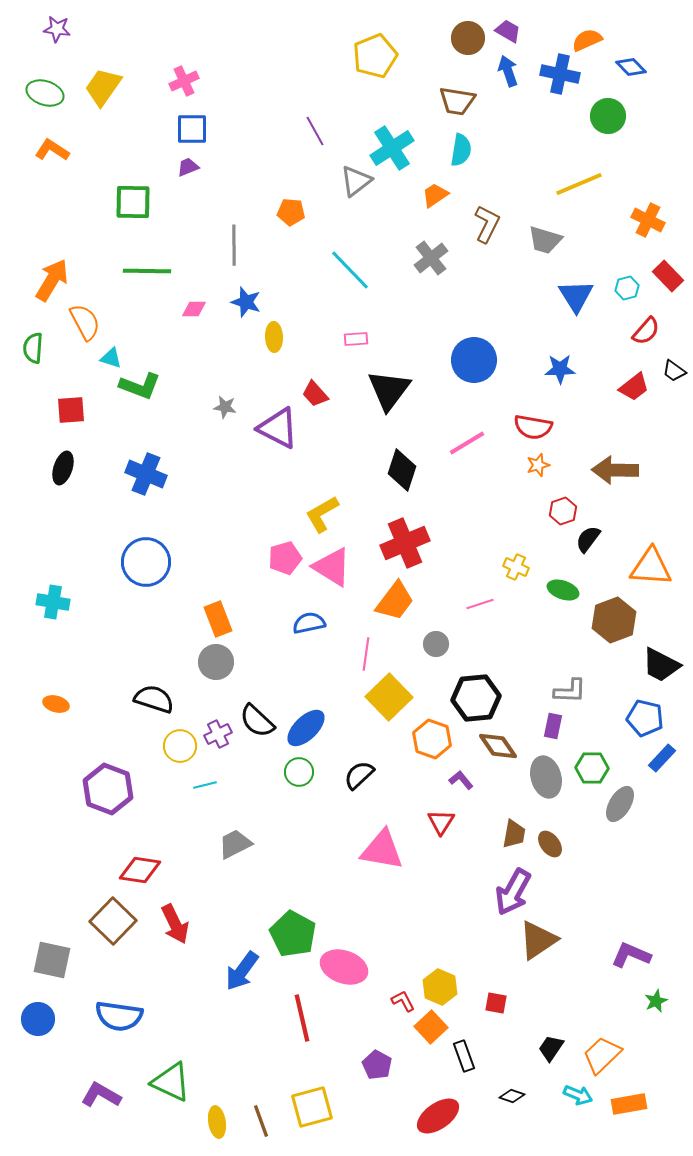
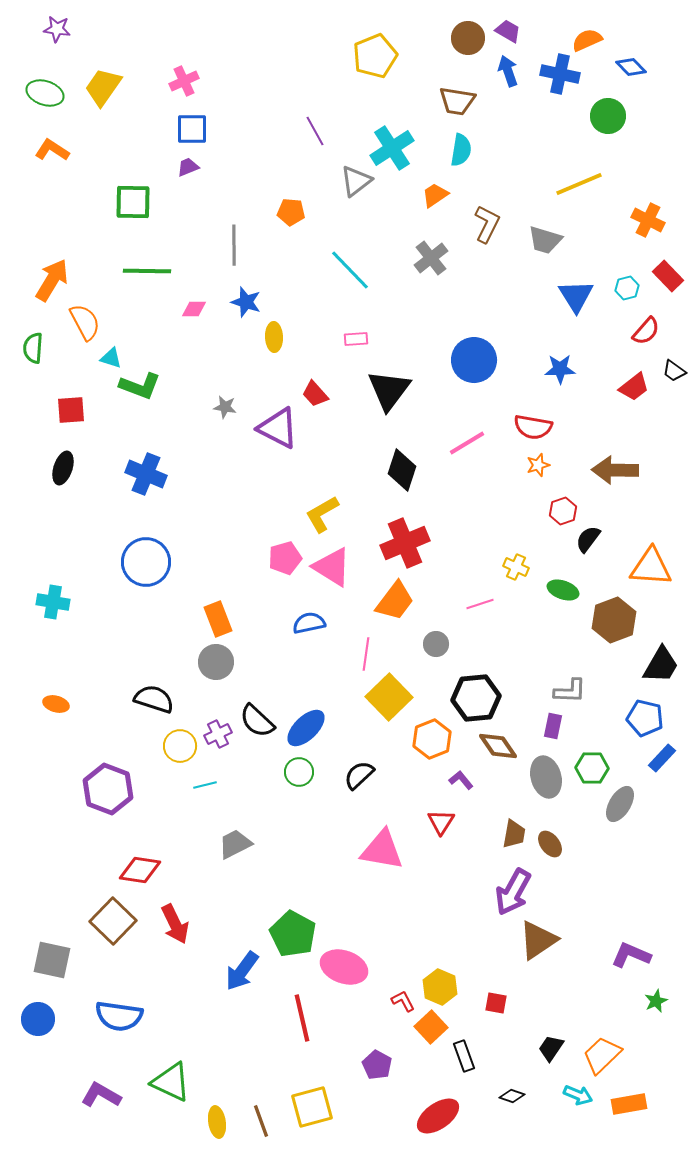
black trapezoid at (661, 665): rotated 87 degrees counterclockwise
orange hexagon at (432, 739): rotated 18 degrees clockwise
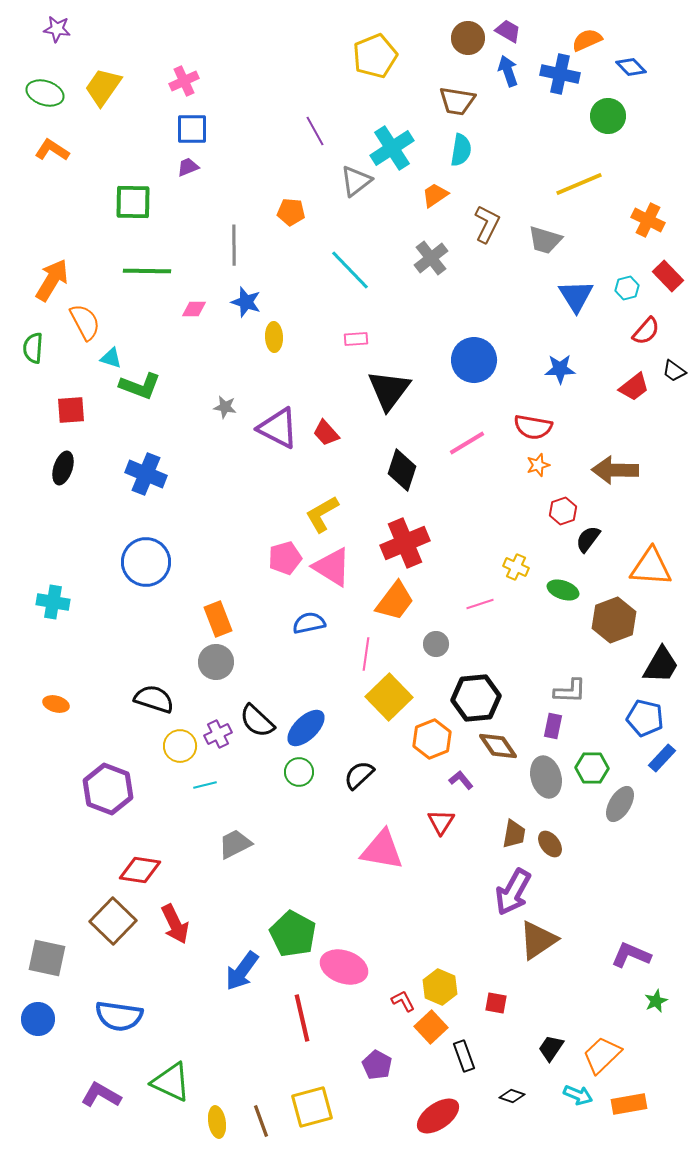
red trapezoid at (315, 394): moved 11 px right, 39 px down
gray square at (52, 960): moved 5 px left, 2 px up
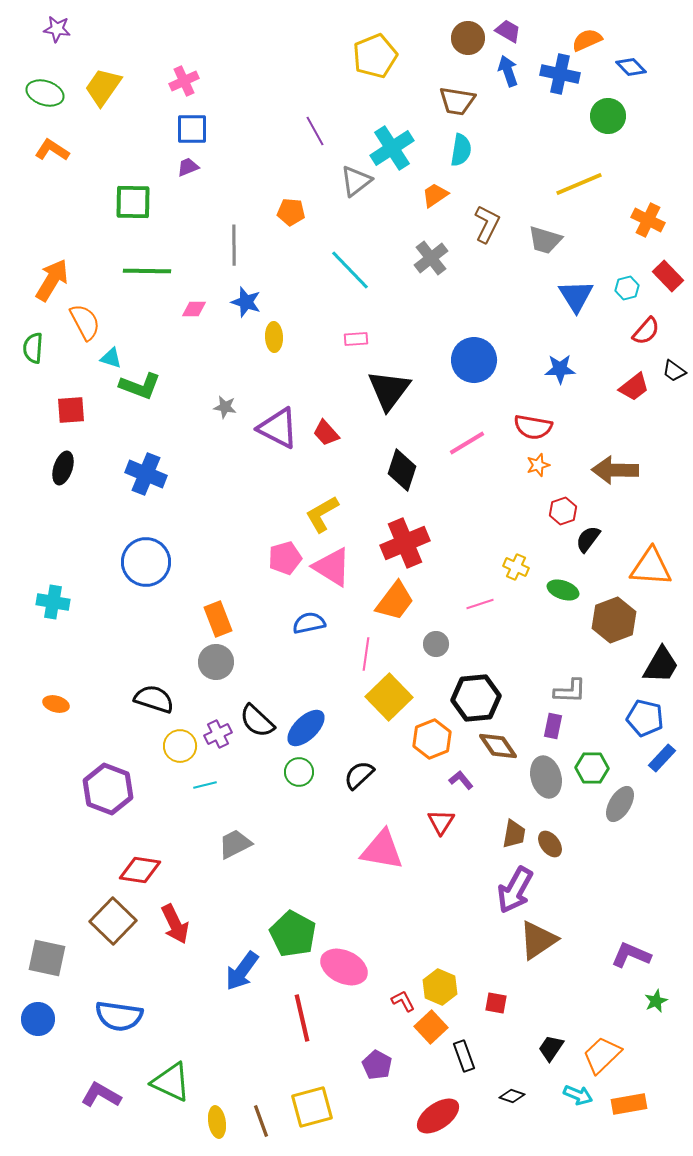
purple arrow at (513, 892): moved 2 px right, 2 px up
pink ellipse at (344, 967): rotated 6 degrees clockwise
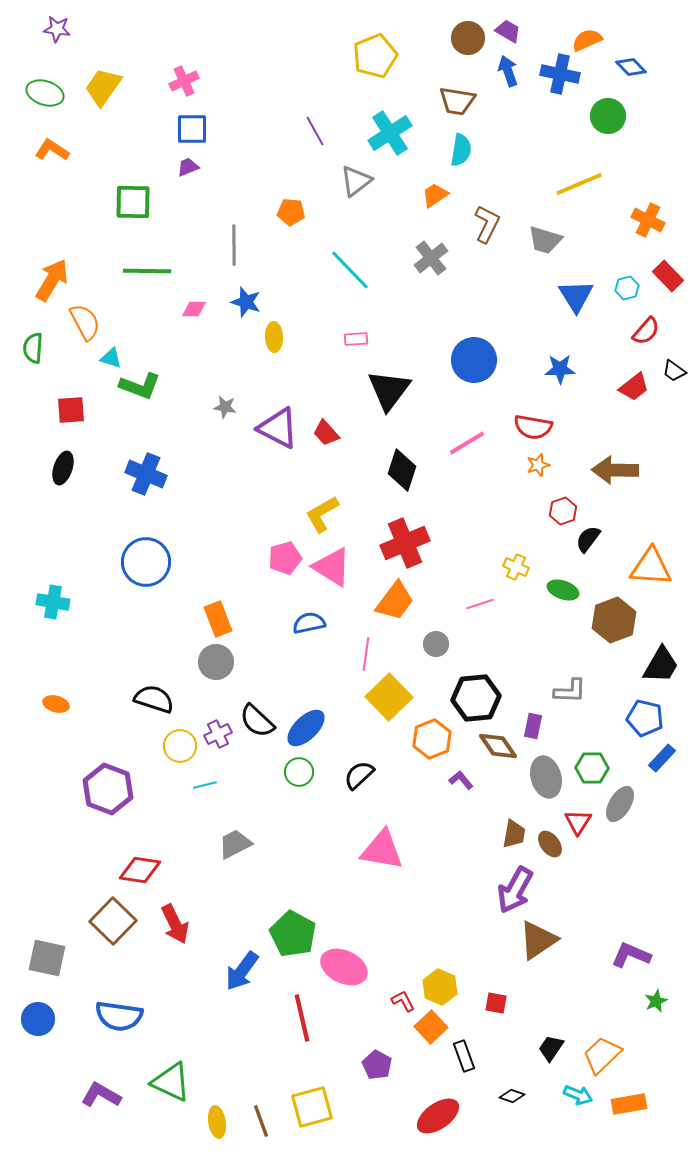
cyan cross at (392, 148): moved 2 px left, 15 px up
purple rectangle at (553, 726): moved 20 px left
red triangle at (441, 822): moved 137 px right
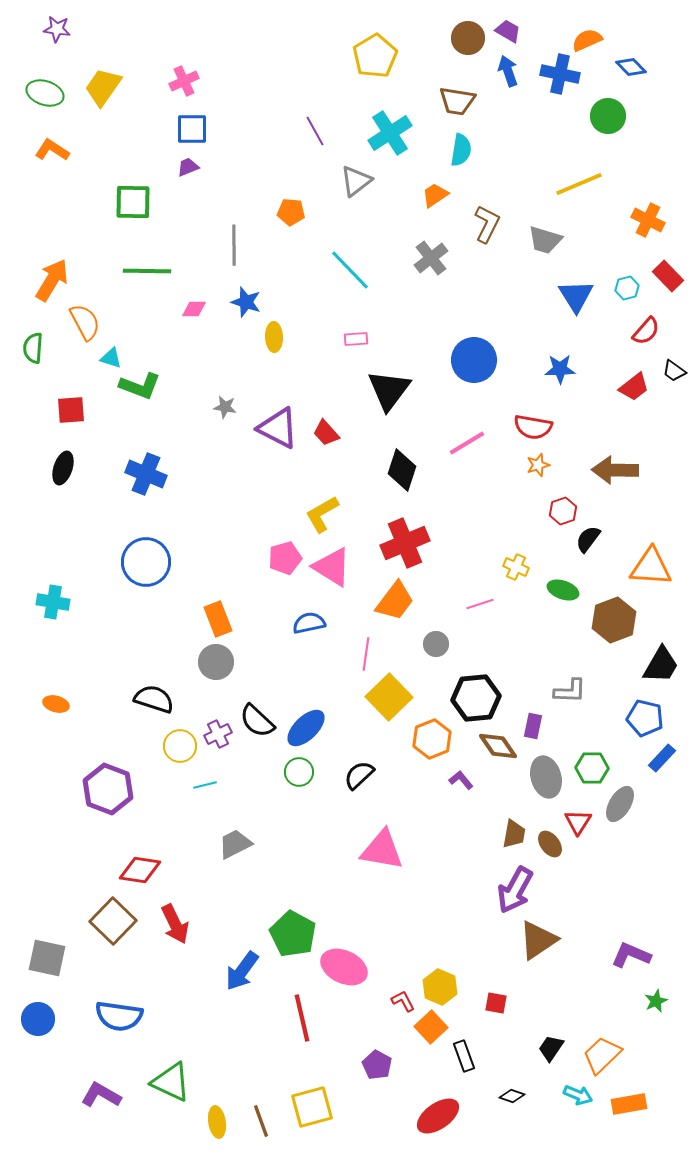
yellow pentagon at (375, 56): rotated 9 degrees counterclockwise
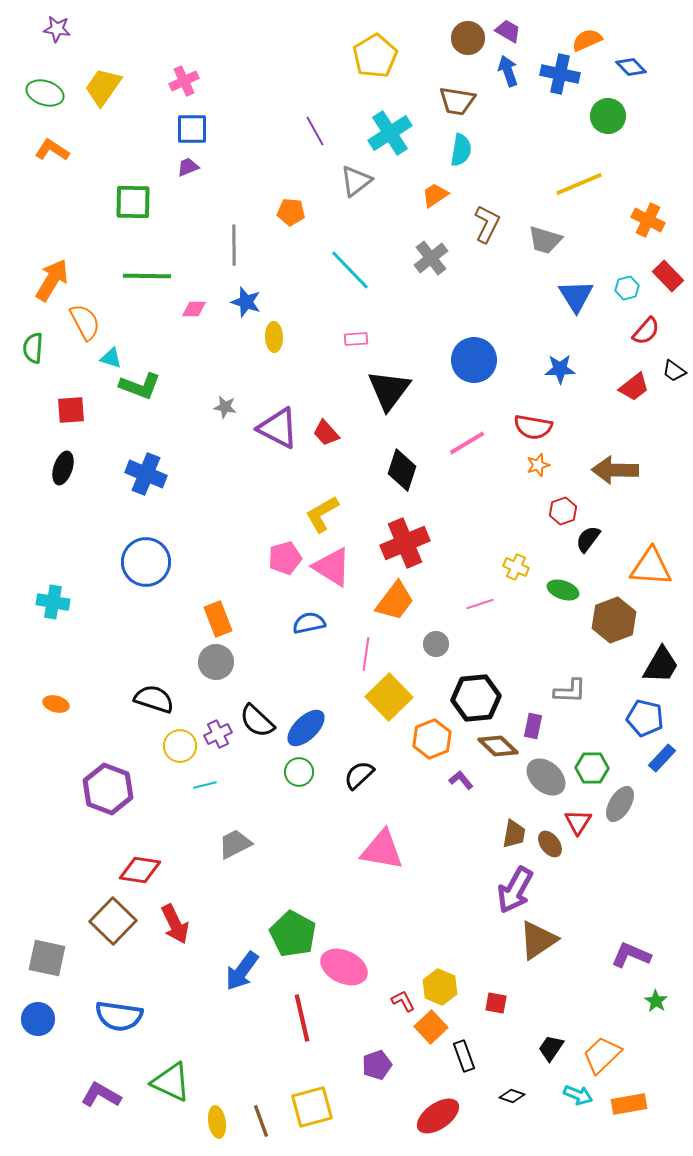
green line at (147, 271): moved 5 px down
brown diamond at (498, 746): rotated 12 degrees counterclockwise
gray ellipse at (546, 777): rotated 33 degrees counterclockwise
green star at (656, 1001): rotated 15 degrees counterclockwise
purple pentagon at (377, 1065): rotated 24 degrees clockwise
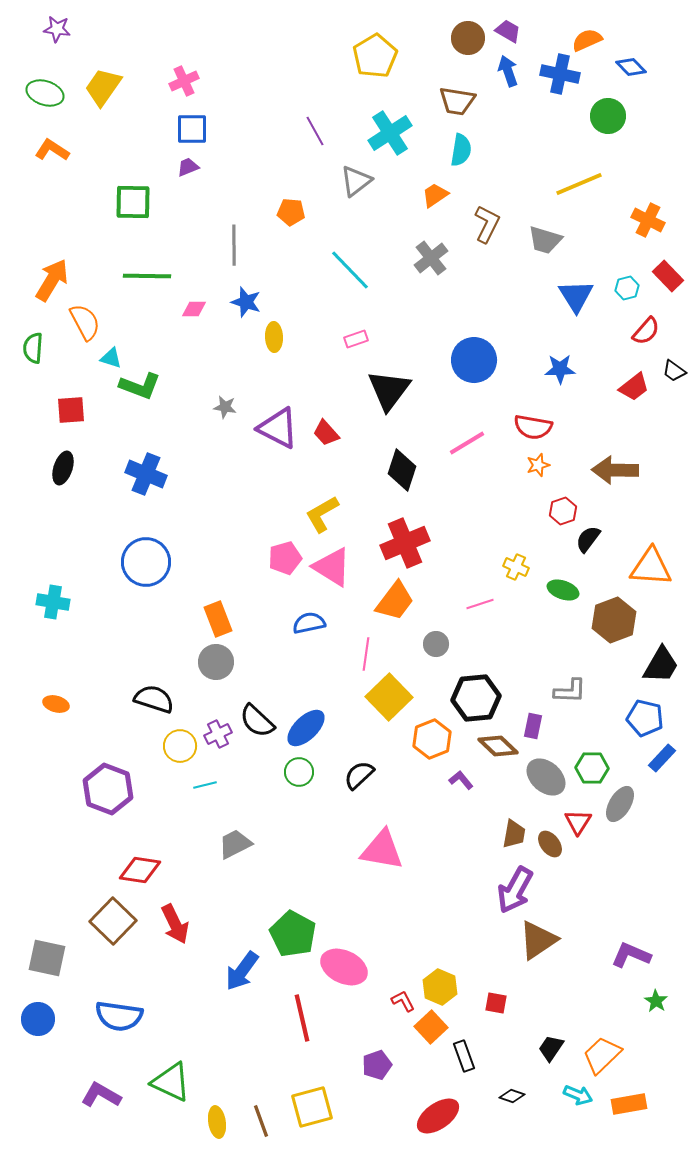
pink rectangle at (356, 339): rotated 15 degrees counterclockwise
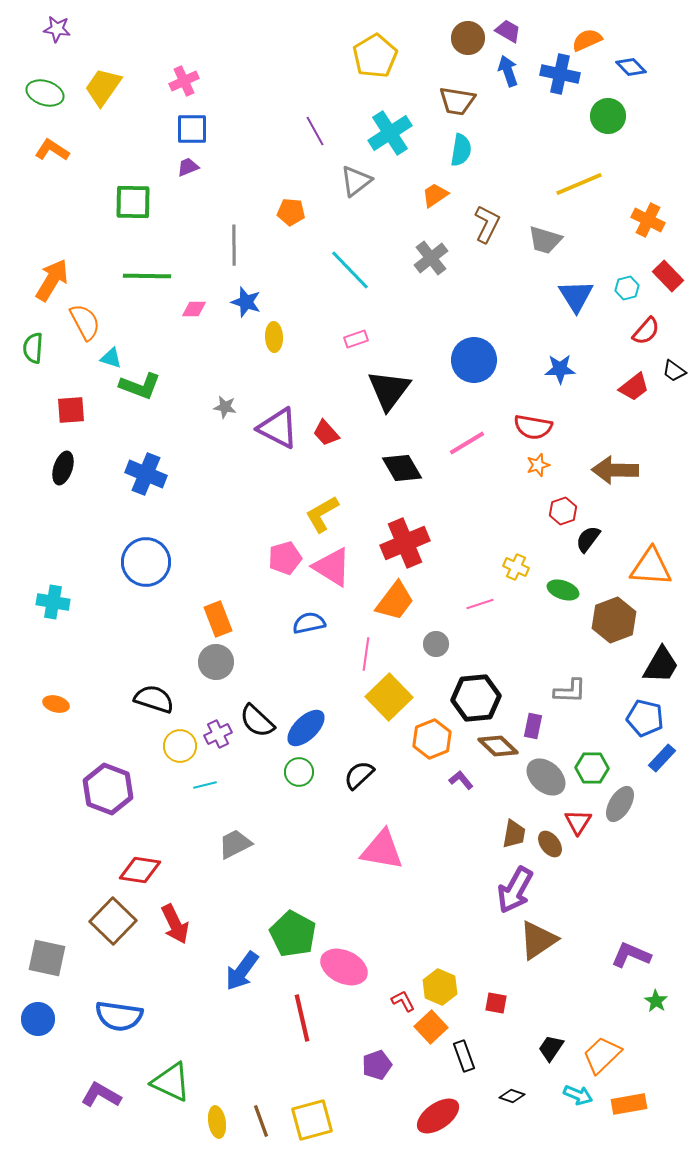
black diamond at (402, 470): moved 2 px up; rotated 48 degrees counterclockwise
yellow square at (312, 1107): moved 13 px down
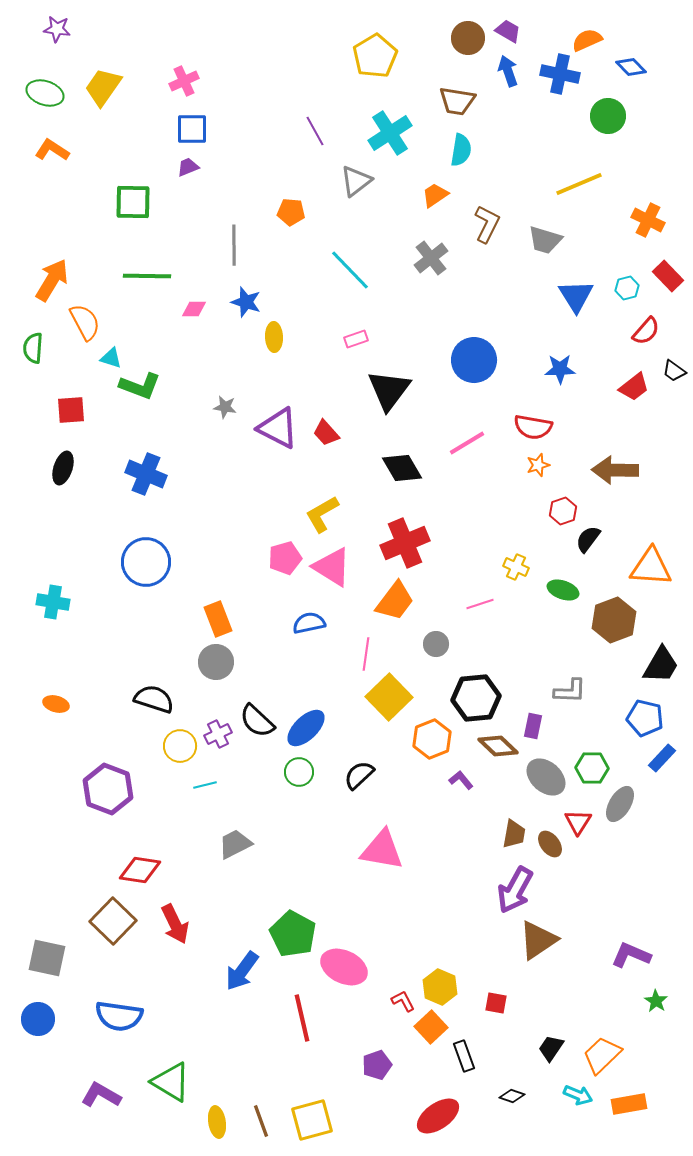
green triangle at (171, 1082): rotated 6 degrees clockwise
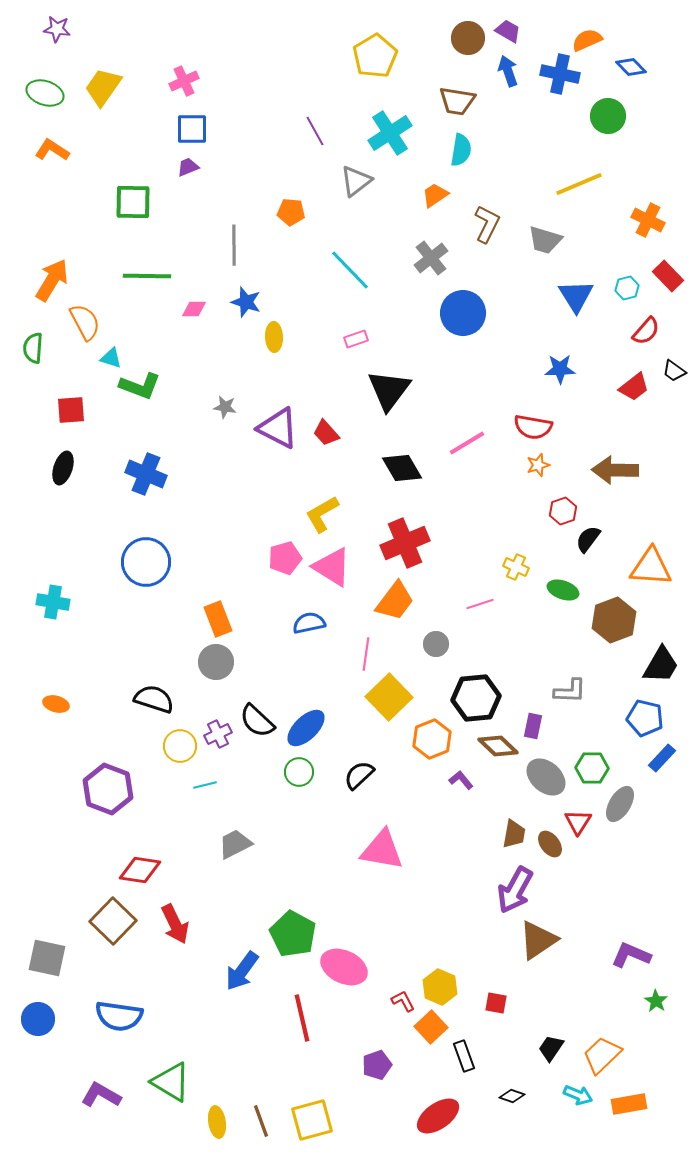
blue circle at (474, 360): moved 11 px left, 47 px up
